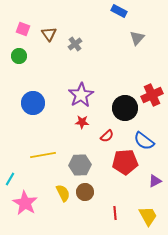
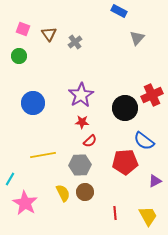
gray cross: moved 2 px up
red semicircle: moved 17 px left, 5 px down
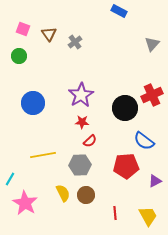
gray triangle: moved 15 px right, 6 px down
red pentagon: moved 1 px right, 4 px down
brown circle: moved 1 px right, 3 px down
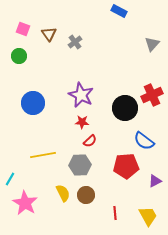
purple star: rotated 15 degrees counterclockwise
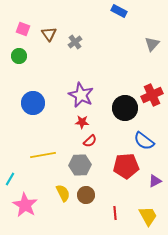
pink star: moved 2 px down
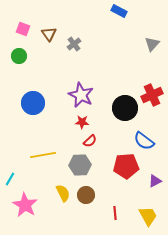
gray cross: moved 1 px left, 2 px down
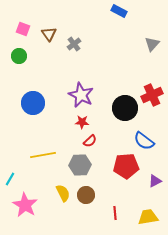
yellow trapezoid: moved 1 px down; rotated 70 degrees counterclockwise
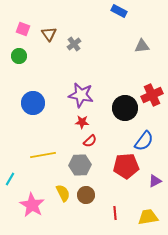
gray triangle: moved 10 px left, 2 px down; rotated 42 degrees clockwise
purple star: rotated 15 degrees counterclockwise
blue semicircle: rotated 90 degrees counterclockwise
pink star: moved 7 px right
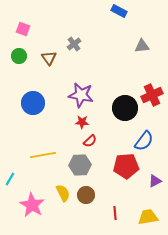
brown triangle: moved 24 px down
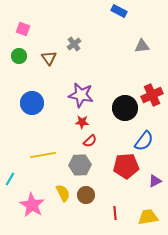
blue circle: moved 1 px left
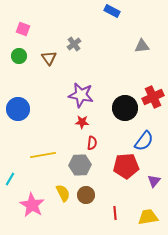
blue rectangle: moved 7 px left
red cross: moved 1 px right, 2 px down
blue circle: moved 14 px left, 6 px down
red semicircle: moved 2 px right, 2 px down; rotated 40 degrees counterclockwise
purple triangle: moved 1 px left; rotated 24 degrees counterclockwise
